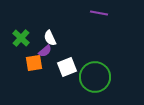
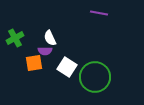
green cross: moved 6 px left; rotated 18 degrees clockwise
purple semicircle: rotated 40 degrees clockwise
white square: rotated 36 degrees counterclockwise
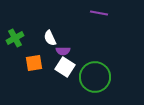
purple semicircle: moved 18 px right
white square: moved 2 px left
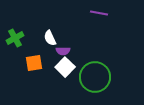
white square: rotated 12 degrees clockwise
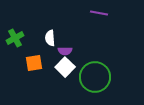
white semicircle: rotated 21 degrees clockwise
purple semicircle: moved 2 px right
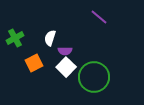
purple line: moved 4 px down; rotated 30 degrees clockwise
white semicircle: rotated 21 degrees clockwise
orange square: rotated 18 degrees counterclockwise
white square: moved 1 px right
green circle: moved 1 px left
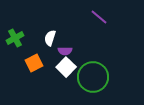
green circle: moved 1 px left
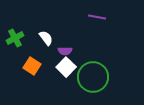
purple line: moved 2 px left; rotated 30 degrees counterclockwise
white semicircle: moved 4 px left; rotated 126 degrees clockwise
orange square: moved 2 px left, 3 px down; rotated 30 degrees counterclockwise
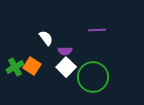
purple line: moved 13 px down; rotated 12 degrees counterclockwise
green cross: moved 29 px down
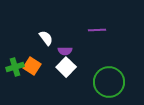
green cross: rotated 12 degrees clockwise
green circle: moved 16 px right, 5 px down
